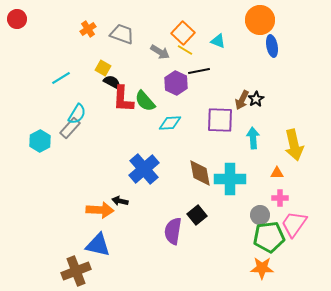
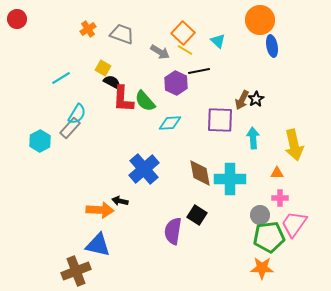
cyan triangle: rotated 21 degrees clockwise
black square: rotated 18 degrees counterclockwise
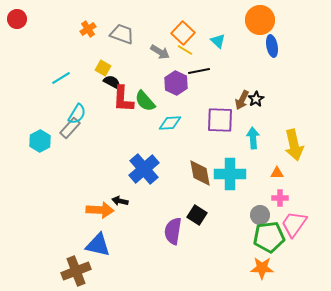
cyan cross: moved 5 px up
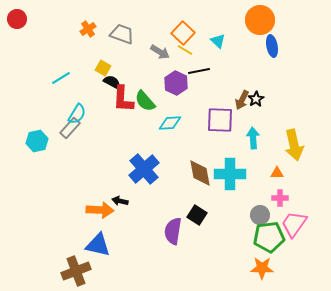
cyan hexagon: moved 3 px left; rotated 15 degrees clockwise
